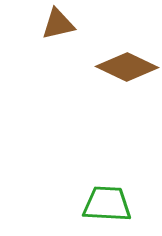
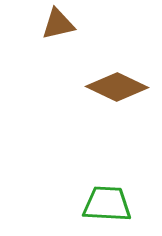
brown diamond: moved 10 px left, 20 px down
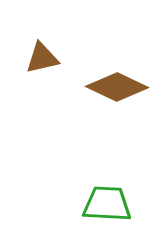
brown triangle: moved 16 px left, 34 px down
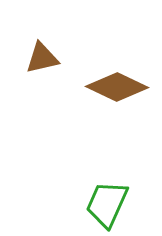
green trapezoid: rotated 69 degrees counterclockwise
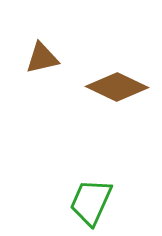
green trapezoid: moved 16 px left, 2 px up
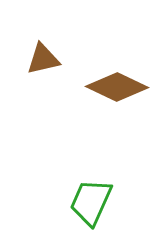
brown triangle: moved 1 px right, 1 px down
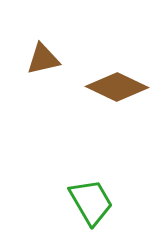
green trapezoid: rotated 126 degrees clockwise
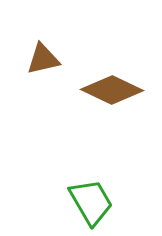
brown diamond: moved 5 px left, 3 px down
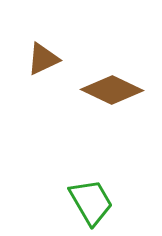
brown triangle: rotated 12 degrees counterclockwise
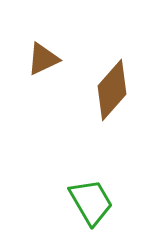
brown diamond: rotated 74 degrees counterclockwise
